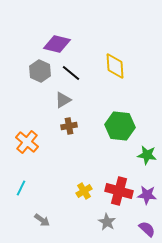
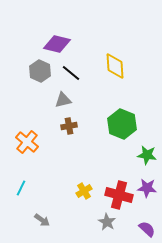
gray triangle: rotated 18 degrees clockwise
green hexagon: moved 2 px right, 2 px up; rotated 16 degrees clockwise
red cross: moved 4 px down
purple star: moved 7 px up
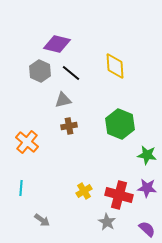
green hexagon: moved 2 px left
cyan line: rotated 21 degrees counterclockwise
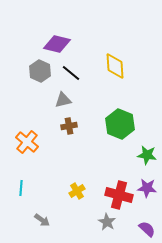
yellow cross: moved 7 px left
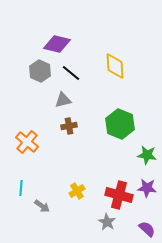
gray arrow: moved 14 px up
